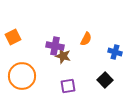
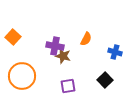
orange square: rotated 21 degrees counterclockwise
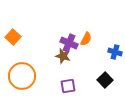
purple cross: moved 14 px right, 3 px up; rotated 12 degrees clockwise
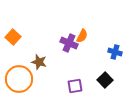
orange semicircle: moved 4 px left, 3 px up
brown star: moved 24 px left, 6 px down
orange circle: moved 3 px left, 3 px down
purple square: moved 7 px right
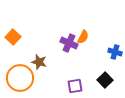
orange semicircle: moved 1 px right, 1 px down
orange circle: moved 1 px right, 1 px up
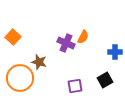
purple cross: moved 3 px left
blue cross: rotated 16 degrees counterclockwise
black square: rotated 14 degrees clockwise
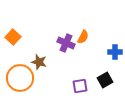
purple square: moved 5 px right
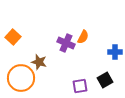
orange circle: moved 1 px right
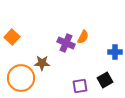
orange square: moved 1 px left
brown star: moved 3 px right, 1 px down; rotated 14 degrees counterclockwise
